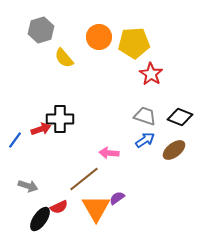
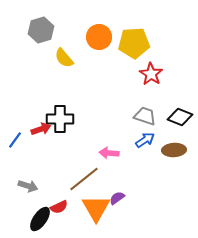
brown ellipse: rotated 35 degrees clockwise
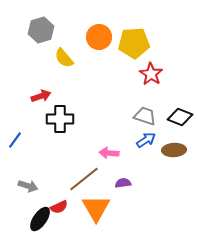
red arrow: moved 33 px up
blue arrow: moved 1 px right
purple semicircle: moved 6 px right, 15 px up; rotated 28 degrees clockwise
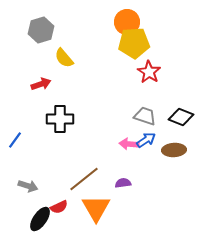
orange circle: moved 28 px right, 15 px up
red star: moved 2 px left, 2 px up
red arrow: moved 12 px up
black diamond: moved 1 px right
pink arrow: moved 20 px right, 9 px up
